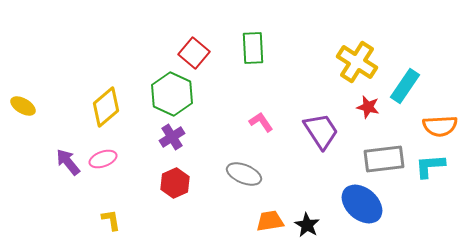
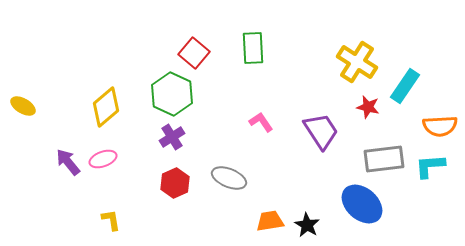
gray ellipse: moved 15 px left, 4 px down
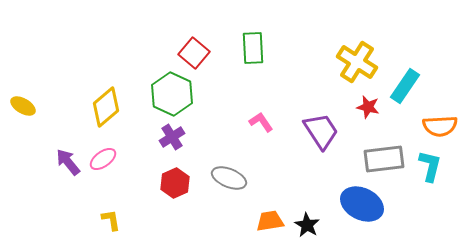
pink ellipse: rotated 16 degrees counterclockwise
cyan L-shape: rotated 108 degrees clockwise
blue ellipse: rotated 15 degrees counterclockwise
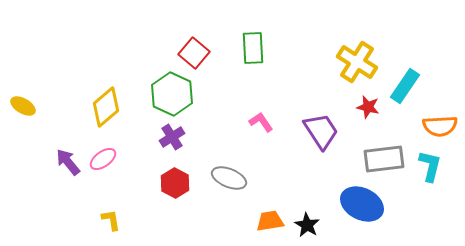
red hexagon: rotated 8 degrees counterclockwise
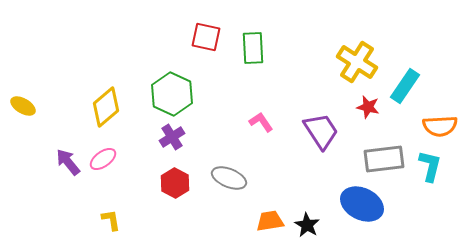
red square: moved 12 px right, 16 px up; rotated 28 degrees counterclockwise
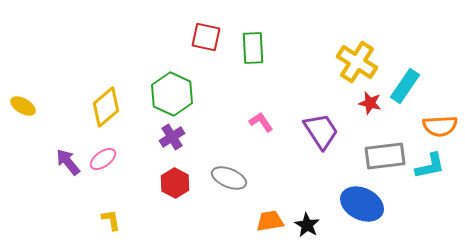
red star: moved 2 px right, 4 px up
gray rectangle: moved 1 px right, 3 px up
cyan L-shape: rotated 64 degrees clockwise
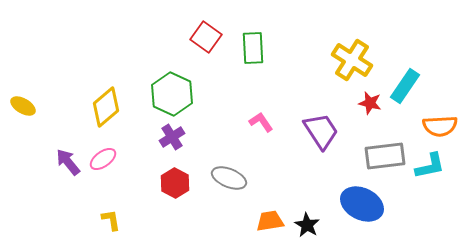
red square: rotated 24 degrees clockwise
yellow cross: moved 5 px left, 2 px up
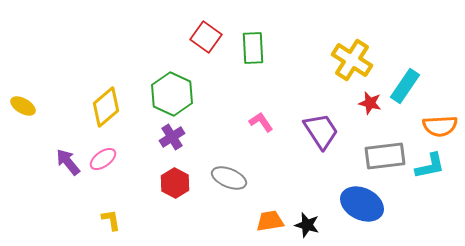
black star: rotated 15 degrees counterclockwise
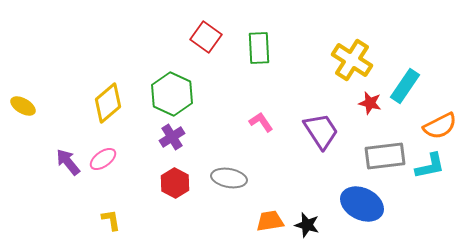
green rectangle: moved 6 px right
yellow diamond: moved 2 px right, 4 px up
orange semicircle: rotated 24 degrees counterclockwise
gray ellipse: rotated 12 degrees counterclockwise
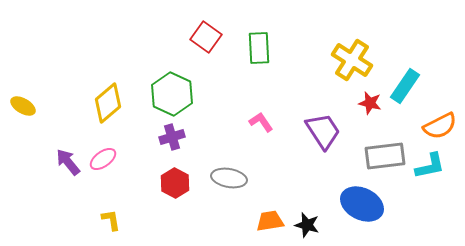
purple trapezoid: moved 2 px right
purple cross: rotated 15 degrees clockwise
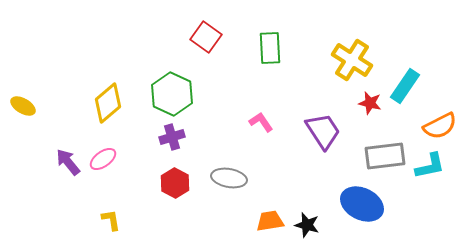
green rectangle: moved 11 px right
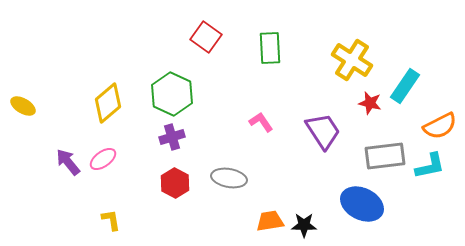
black star: moved 3 px left; rotated 15 degrees counterclockwise
